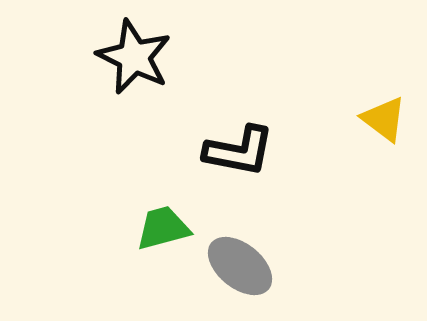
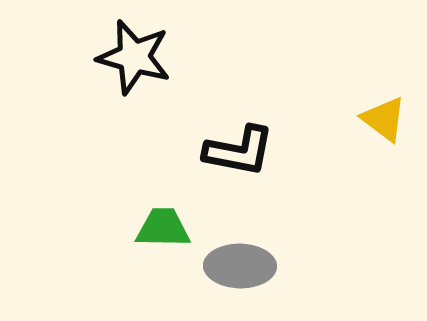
black star: rotated 10 degrees counterclockwise
green trapezoid: rotated 16 degrees clockwise
gray ellipse: rotated 38 degrees counterclockwise
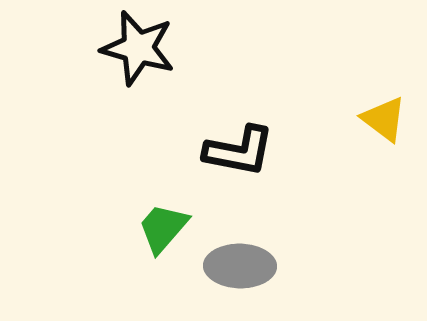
black star: moved 4 px right, 9 px up
green trapezoid: rotated 50 degrees counterclockwise
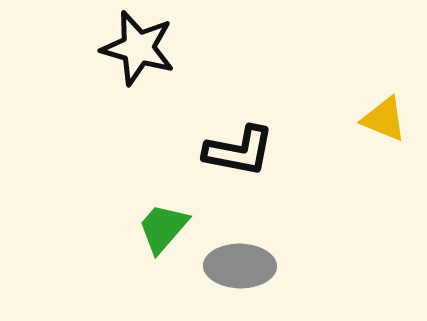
yellow triangle: rotated 15 degrees counterclockwise
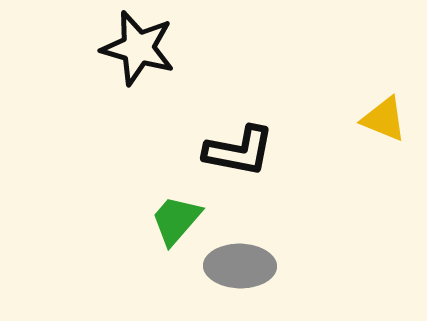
green trapezoid: moved 13 px right, 8 px up
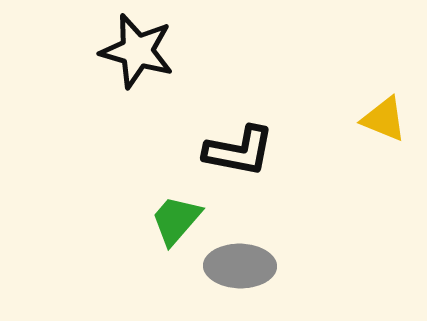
black star: moved 1 px left, 3 px down
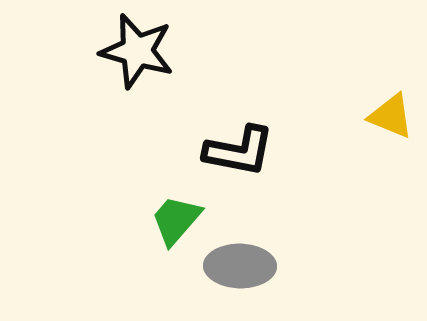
yellow triangle: moved 7 px right, 3 px up
